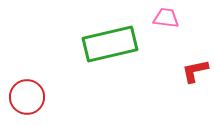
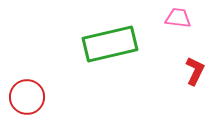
pink trapezoid: moved 12 px right
red L-shape: rotated 128 degrees clockwise
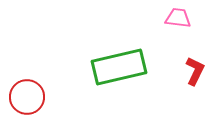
green rectangle: moved 9 px right, 23 px down
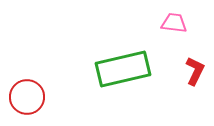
pink trapezoid: moved 4 px left, 5 px down
green rectangle: moved 4 px right, 2 px down
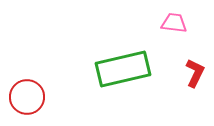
red L-shape: moved 2 px down
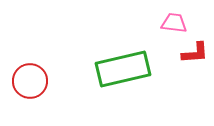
red L-shape: moved 20 px up; rotated 60 degrees clockwise
red circle: moved 3 px right, 16 px up
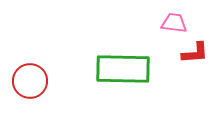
green rectangle: rotated 14 degrees clockwise
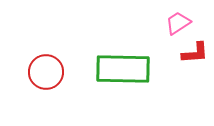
pink trapezoid: moved 4 px right; rotated 40 degrees counterclockwise
red circle: moved 16 px right, 9 px up
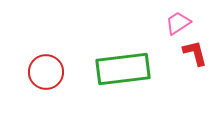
red L-shape: rotated 100 degrees counterclockwise
green rectangle: rotated 8 degrees counterclockwise
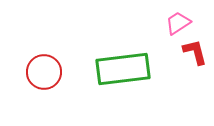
red L-shape: moved 1 px up
red circle: moved 2 px left
